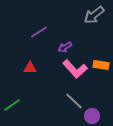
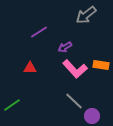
gray arrow: moved 8 px left
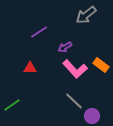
orange rectangle: rotated 28 degrees clockwise
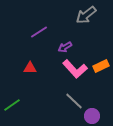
orange rectangle: moved 1 px down; rotated 63 degrees counterclockwise
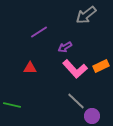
gray line: moved 2 px right
green line: rotated 48 degrees clockwise
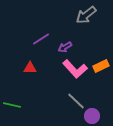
purple line: moved 2 px right, 7 px down
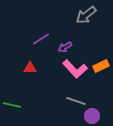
gray line: rotated 24 degrees counterclockwise
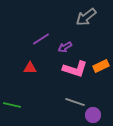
gray arrow: moved 2 px down
pink L-shape: rotated 30 degrees counterclockwise
gray line: moved 1 px left, 1 px down
purple circle: moved 1 px right, 1 px up
